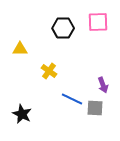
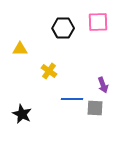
blue line: rotated 25 degrees counterclockwise
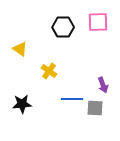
black hexagon: moved 1 px up
yellow triangle: rotated 35 degrees clockwise
black star: moved 10 px up; rotated 30 degrees counterclockwise
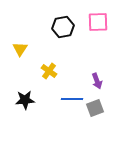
black hexagon: rotated 10 degrees counterclockwise
yellow triangle: rotated 28 degrees clockwise
purple arrow: moved 6 px left, 4 px up
black star: moved 3 px right, 4 px up
gray square: rotated 24 degrees counterclockwise
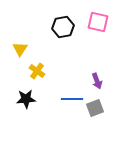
pink square: rotated 15 degrees clockwise
yellow cross: moved 12 px left
black star: moved 1 px right, 1 px up
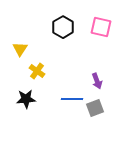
pink square: moved 3 px right, 5 px down
black hexagon: rotated 20 degrees counterclockwise
